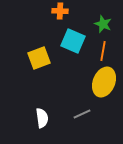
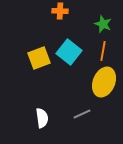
cyan square: moved 4 px left, 11 px down; rotated 15 degrees clockwise
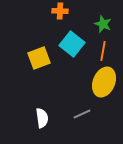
cyan square: moved 3 px right, 8 px up
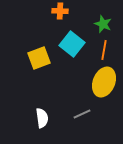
orange line: moved 1 px right, 1 px up
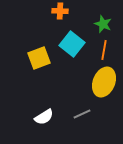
white semicircle: moved 2 px right, 1 px up; rotated 66 degrees clockwise
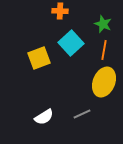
cyan square: moved 1 px left, 1 px up; rotated 10 degrees clockwise
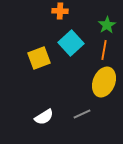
green star: moved 4 px right, 1 px down; rotated 18 degrees clockwise
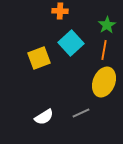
gray line: moved 1 px left, 1 px up
